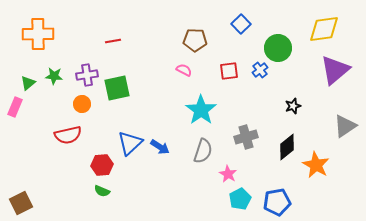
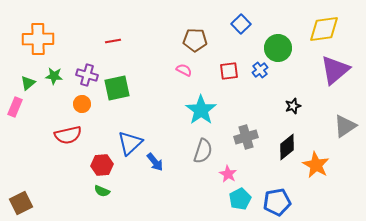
orange cross: moved 5 px down
purple cross: rotated 25 degrees clockwise
blue arrow: moved 5 px left, 15 px down; rotated 18 degrees clockwise
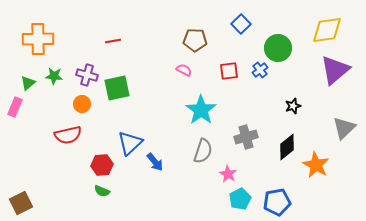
yellow diamond: moved 3 px right, 1 px down
gray triangle: moved 1 px left, 2 px down; rotated 10 degrees counterclockwise
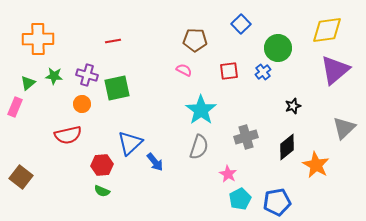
blue cross: moved 3 px right, 2 px down
gray semicircle: moved 4 px left, 4 px up
brown square: moved 26 px up; rotated 25 degrees counterclockwise
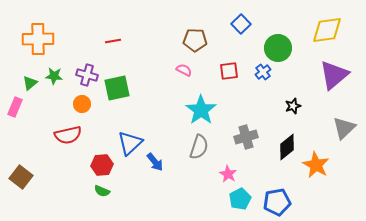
purple triangle: moved 1 px left, 5 px down
green triangle: moved 2 px right
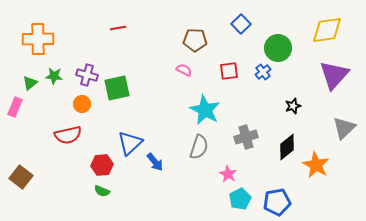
red line: moved 5 px right, 13 px up
purple triangle: rotated 8 degrees counterclockwise
cyan star: moved 4 px right; rotated 8 degrees counterclockwise
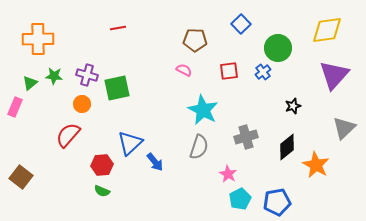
cyan star: moved 2 px left
red semicircle: rotated 144 degrees clockwise
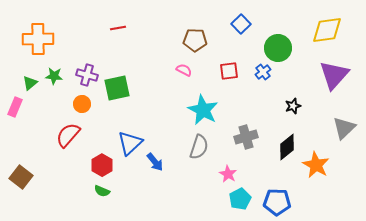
red hexagon: rotated 25 degrees counterclockwise
blue pentagon: rotated 12 degrees clockwise
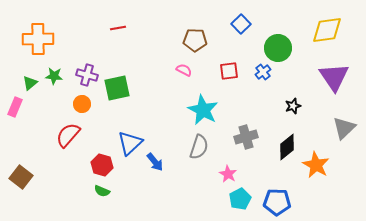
purple triangle: moved 2 px down; rotated 16 degrees counterclockwise
red hexagon: rotated 15 degrees counterclockwise
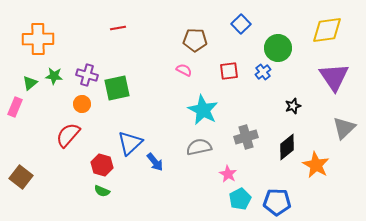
gray semicircle: rotated 120 degrees counterclockwise
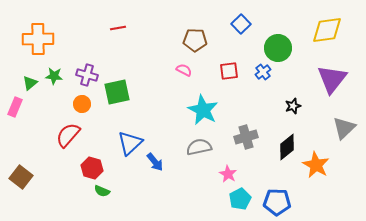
purple triangle: moved 2 px left, 2 px down; rotated 12 degrees clockwise
green square: moved 4 px down
red hexagon: moved 10 px left, 3 px down
